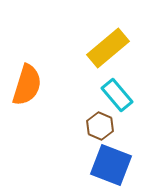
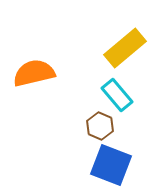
yellow rectangle: moved 17 px right
orange semicircle: moved 7 px right, 12 px up; rotated 120 degrees counterclockwise
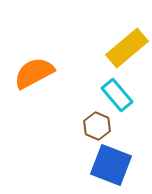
yellow rectangle: moved 2 px right
orange semicircle: rotated 15 degrees counterclockwise
brown hexagon: moved 3 px left
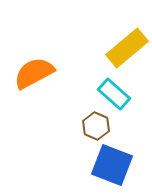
cyan rectangle: moved 3 px left, 1 px up; rotated 8 degrees counterclockwise
brown hexagon: moved 1 px left
blue square: moved 1 px right
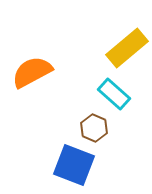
orange semicircle: moved 2 px left, 1 px up
brown hexagon: moved 2 px left, 2 px down
blue square: moved 38 px left
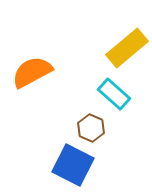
brown hexagon: moved 3 px left
blue square: moved 1 px left; rotated 6 degrees clockwise
